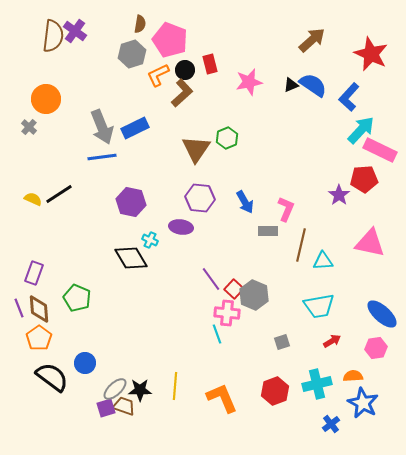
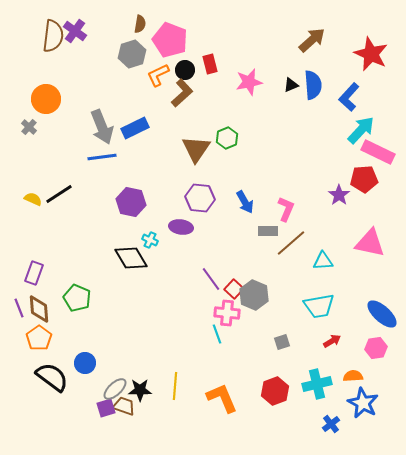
blue semicircle at (313, 85): rotated 52 degrees clockwise
pink rectangle at (380, 150): moved 2 px left, 2 px down
brown line at (301, 245): moved 10 px left, 2 px up; rotated 36 degrees clockwise
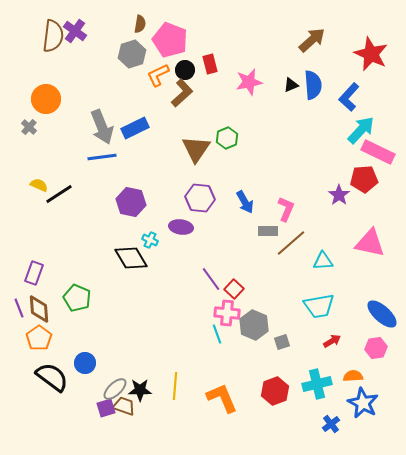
yellow semicircle at (33, 199): moved 6 px right, 14 px up
gray hexagon at (254, 295): moved 30 px down
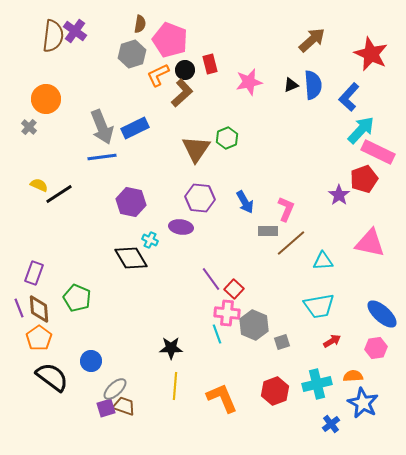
red pentagon at (364, 179): rotated 16 degrees counterclockwise
blue circle at (85, 363): moved 6 px right, 2 px up
black star at (140, 390): moved 31 px right, 42 px up
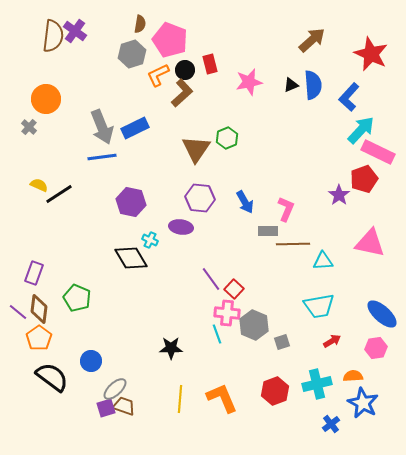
brown line at (291, 243): moved 2 px right, 1 px down; rotated 40 degrees clockwise
purple line at (19, 308): moved 1 px left, 4 px down; rotated 30 degrees counterclockwise
brown diamond at (39, 309): rotated 12 degrees clockwise
yellow line at (175, 386): moved 5 px right, 13 px down
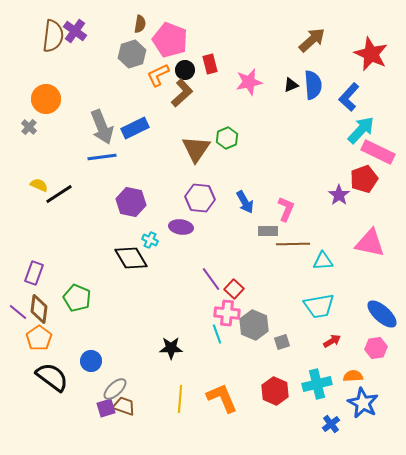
red hexagon at (275, 391): rotated 16 degrees counterclockwise
